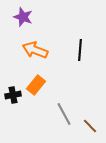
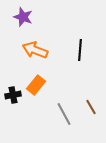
brown line: moved 1 px right, 19 px up; rotated 14 degrees clockwise
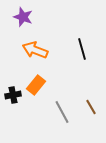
black line: moved 2 px right, 1 px up; rotated 20 degrees counterclockwise
gray line: moved 2 px left, 2 px up
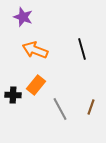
black cross: rotated 14 degrees clockwise
brown line: rotated 49 degrees clockwise
gray line: moved 2 px left, 3 px up
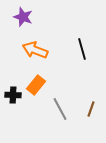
brown line: moved 2 px down
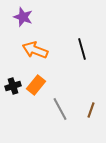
black cross: moved 9 px up; rotated 21 degrees counterclockwise
brown line: moved 1 px down
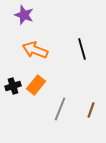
purple star: moved 1 px right, 2 px up
gray line: rotated 50 degrees clockwise
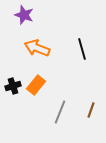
orange arrow: moved 2 px right, 2 px up
gray line: moved 3 px down
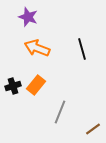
purple star: moved 4 px right, 2 px down
brown line: moved 2 px right, 19 px down; rotated 35 degrees clockwise
